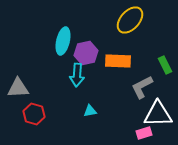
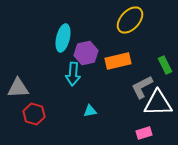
cyan ellipse: moved 3 px up
orange rectangle: rotated 15 degrees counterclockwise
cyan arrow: moved 4 px left, 1 px up
white triangle: moved 11 px up
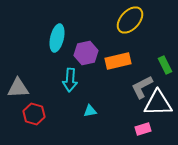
cyan ellipse: moved 6 px left
cyan arrow: moved 3 px left, 6 px down
pink rectangle: moved 1 px left, 4 px up
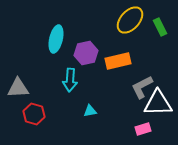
cyan ellipse: moved 1 px left, 1 px down
green rectangle: moved 5 px left, 38 px up
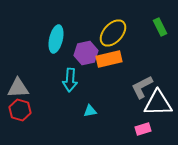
yellow ellipse: moved 17 px left, 13 px down
orange rectangle: moved 9 px left, 2 px up
red hexagon: moved 14 px left, 4 px up
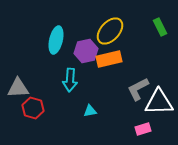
yellow ellipse: moved 3 px left, 2 px up
cyan ellipse: moved 1 px down
purple hexagon: moved 2 px up
gray L-shape: moved 4 px left, 2 px down
white triangle: moved 1 px right, 1 px up
red hexagon: moved 13 px right, 2 px up
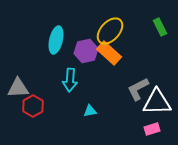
orange rectangle: moved 6 px up; rotated 55 degrees clockwise
white triangle: moved 2 px left
red hexagon: moved 2 px up; rotated 15 degrees clockwise
pink rectangle: moved 9 px right
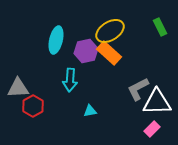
yellow ellipse: rotated 16 degrees clockwise
pink rectangle: rotated 28 degrees counterclockwise
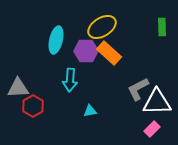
green rectangle: moved 2 px right; rotated 24 degrees clockwise
yellow ellipse: moved 8 px left, 4 px up
purple hexagon: rotated 10 degrees clockwise
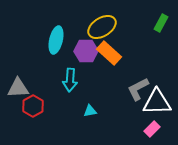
green rectangle: moved 1 px left, 4 px up; rotated 30 degrees clockwise
